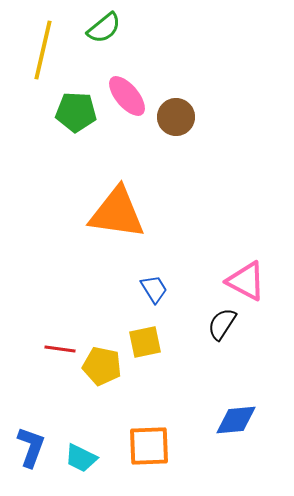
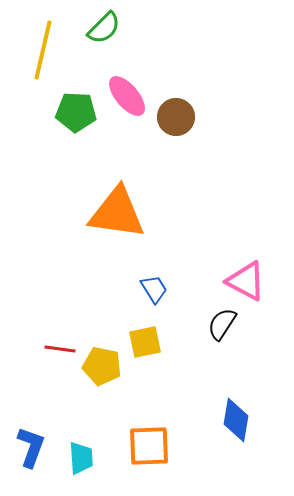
green semicircle: rotated 6 degrees counterclockwise
blue diamond: rotated 75 degrees counterclockwise
cyan trapezoid: rotated 120 degrees counterclockwise
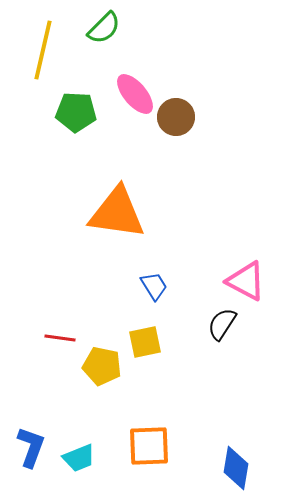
pink ellipse: moved 8 px right, 2 px up
blue trapezoid: moved 3 px up
red line: moved 11 px up
blue diamond: moved 48 px down
cyan trapezoid: moved 2 px left; rotated 72 degrees clockwise
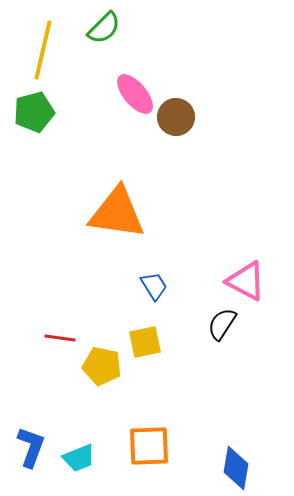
green pentagon: moved 42 px left; rotated 18 degrees counterclockwise
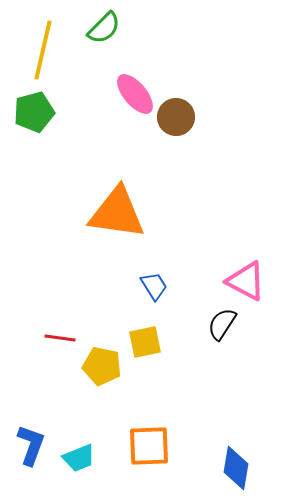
blue L-shape: moved 2 px up
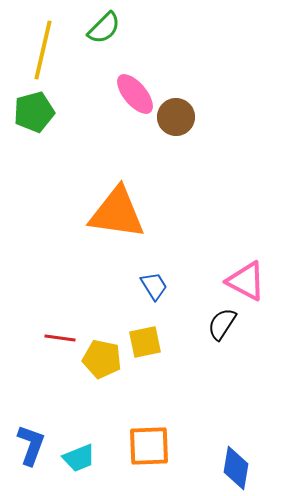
yellow pentagon: moved 7 px up
